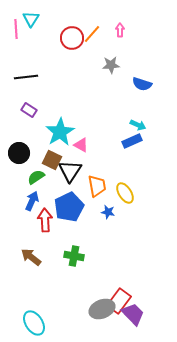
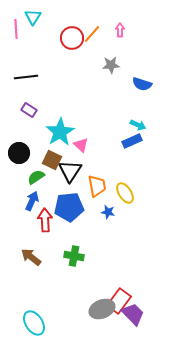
cyan triangle: moved 2 px right, 2 px up
pink triangle: rotated 14 degrees clockwise
blue pentagon: rotated 20 degrees clockwise
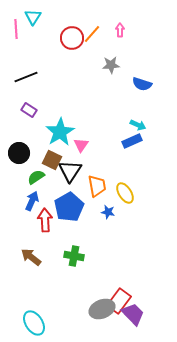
black line: rotated 15 degrees counterclockwise
pink triangle: rotated 21 degrees clockwise
blue pentagon: rotated 24 degrees counterclockwise
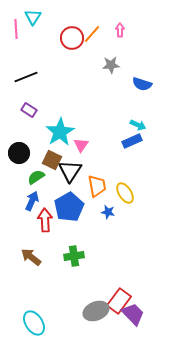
green cross: rotated 18 degrees counterclockwise
gray ellipse: moved 6 px left, 2 px down
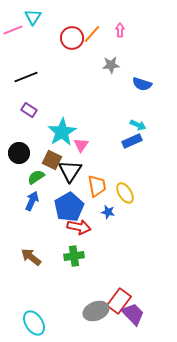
pink line: moved 3 px left, 1 px down; rotated 72 degrees clockwise
cyan star: moved 2 px right
red arrow: moved 34 px right, 7 px down; rotated 105 degrees clockwise
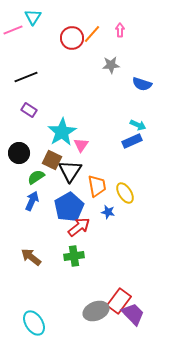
red arrow: rotated 50 degrees counterclockwise
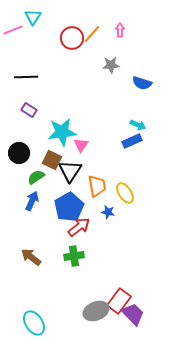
black line: rotated 20 degrees clockwise
blue semicircle: moved 1 px up
cyan star: rotated 24 degrees clockwise
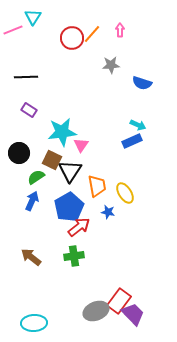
cyan ellipse: rotated 60 degrees counterclockwise
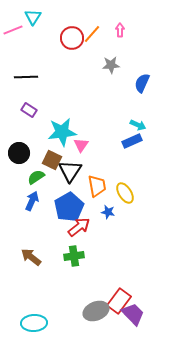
blue semicircle: rotated 96 degrees clockwise
